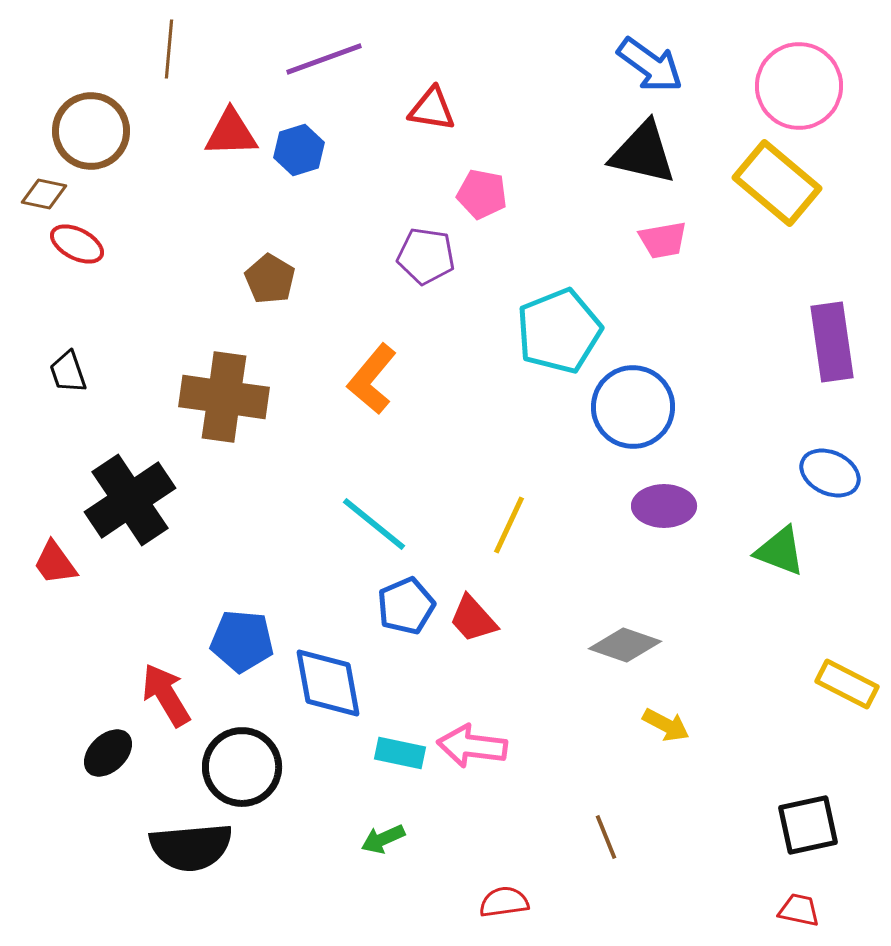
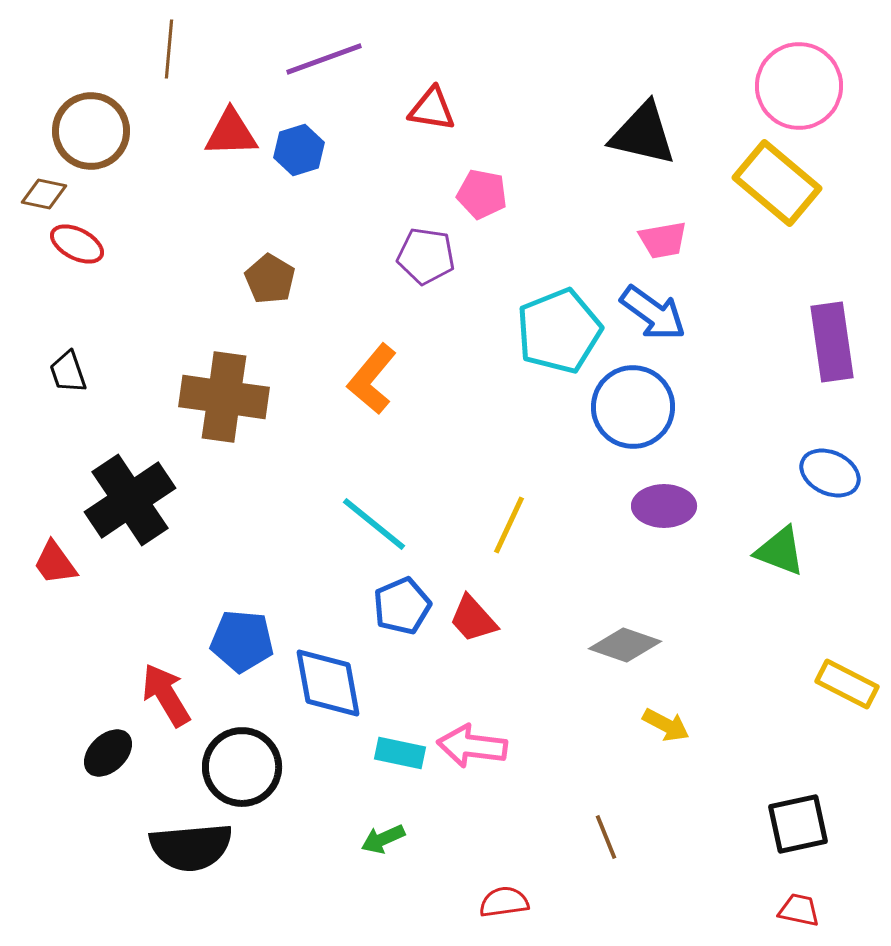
blue arrow at (650, 65): moved 3 px right, 248 px down
black triangle at (643, 153): moved 19 px up
blue pentagon at (406, 606): moved 4 px left
black square at (808, 825): moved 10 px left, 1 px up
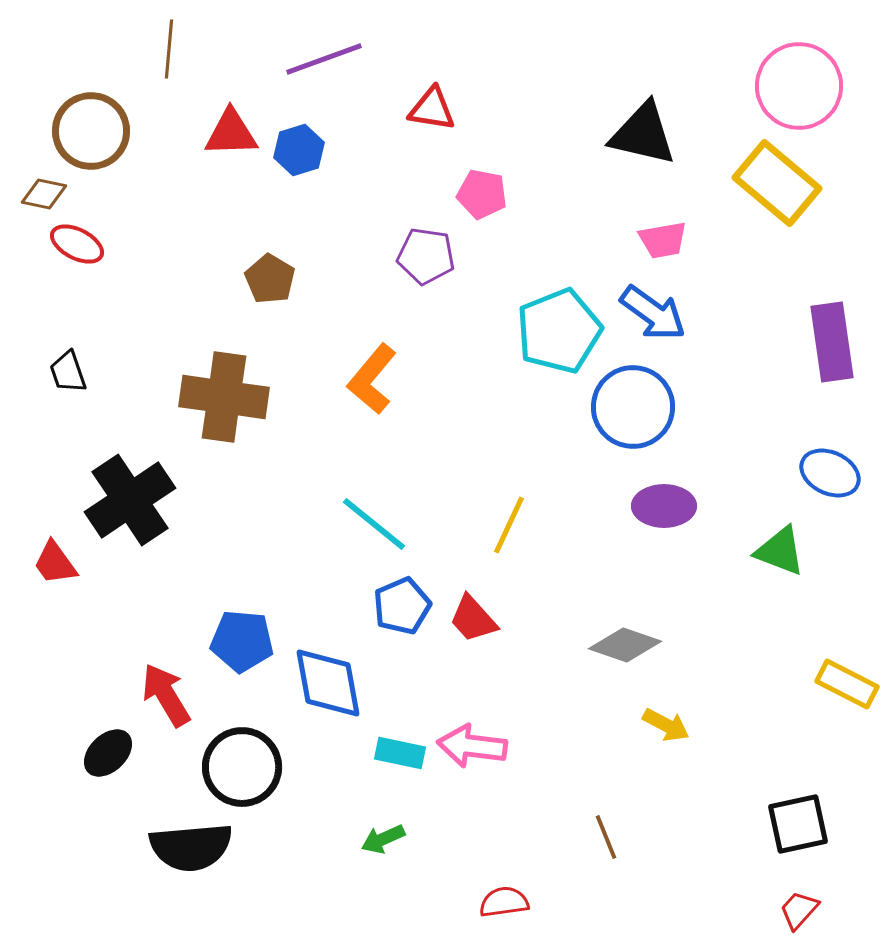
red trapezoid at (799, 910): rotated 60 degrees counterclockwise
